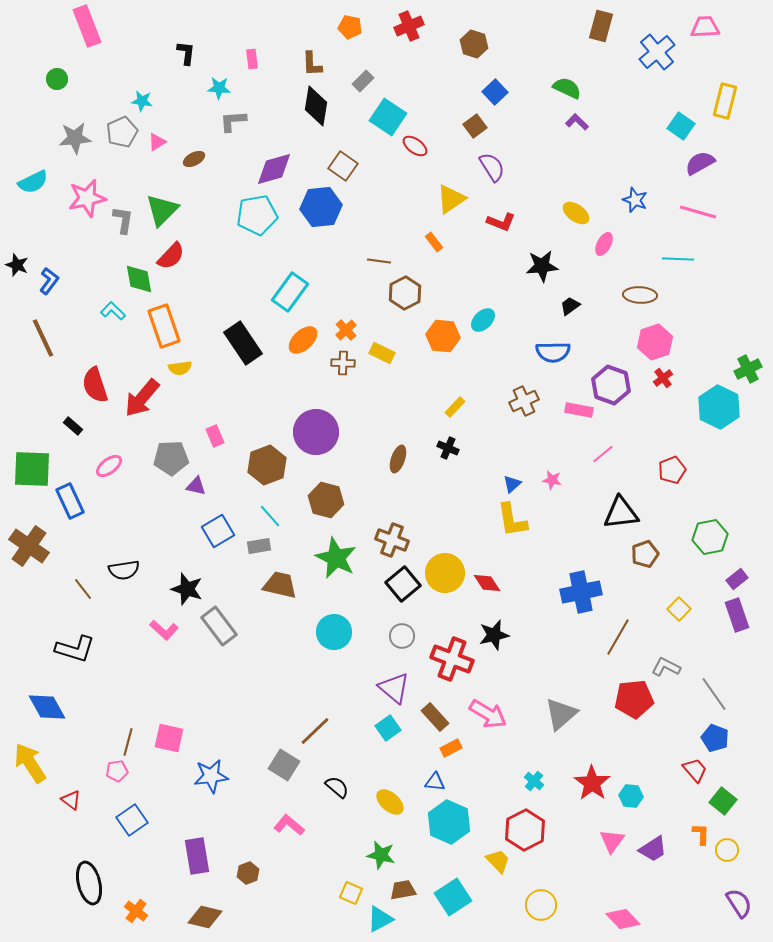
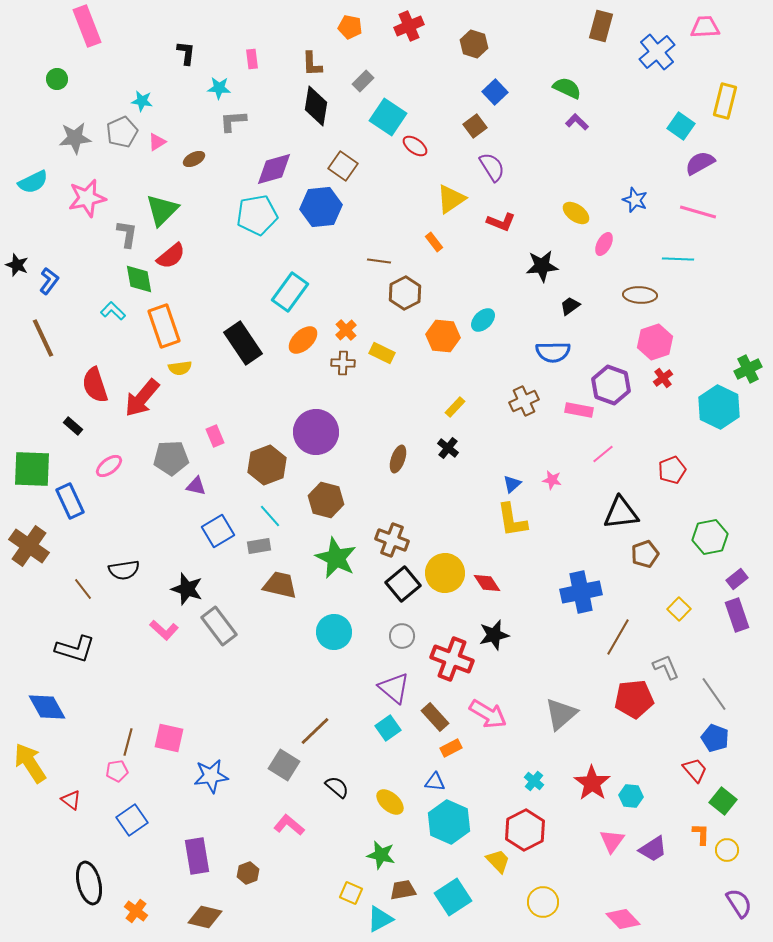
gray L-shape at (123, 220): moved 4 px right, 14 px down
red semicircle at (171, 256): rotated 8 degrees clockwise
black cross at (448, 448): rotated 15 degrees clockwise
gray L-shape at (666, 667): rotated 40 degrees clockwise
yellow circle at (541, 905): moved 2 px right, 3 px up
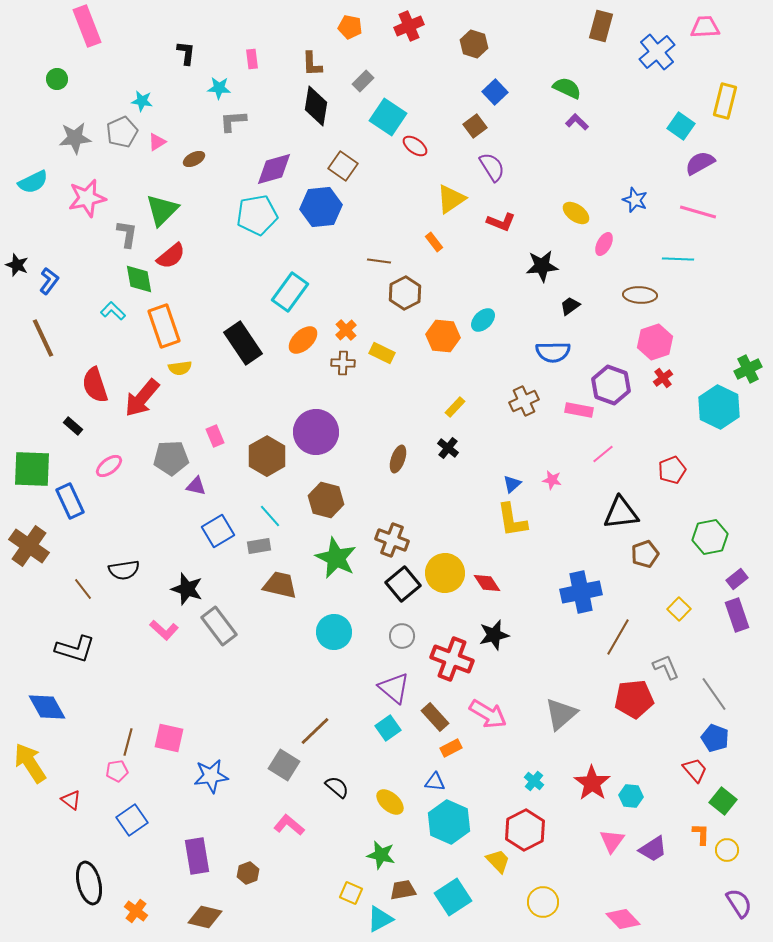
brown hexagon at (267, 465): moved 9 px up; rotated 9 degrees counterclockwise
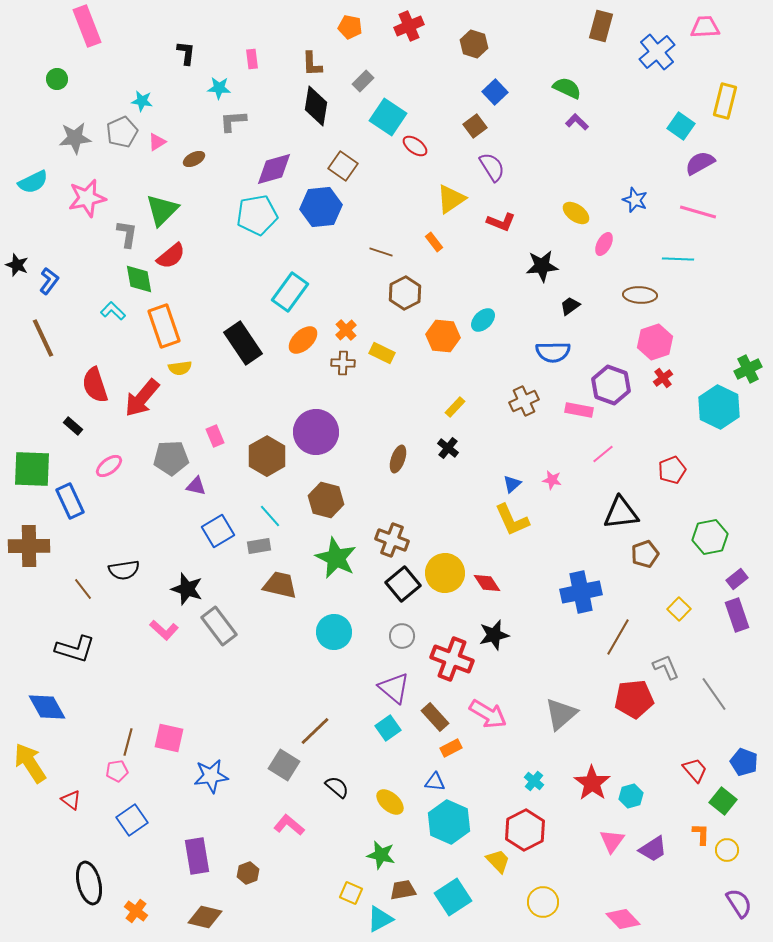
brown line at (379, 261): moved 2 px right, 9 px up; rotated 10 degrees clockwise
yellow L-shape at (512, 520): rotated 15 degrees counterclockwise
brown cross at (29, 546): rotated 36 degrees counterclockwise
blue pentagon at (715, 738): moved 29 px right, 24 px down
cyan hexagon at (631, 796): rotated 20 degrees counterclockwise
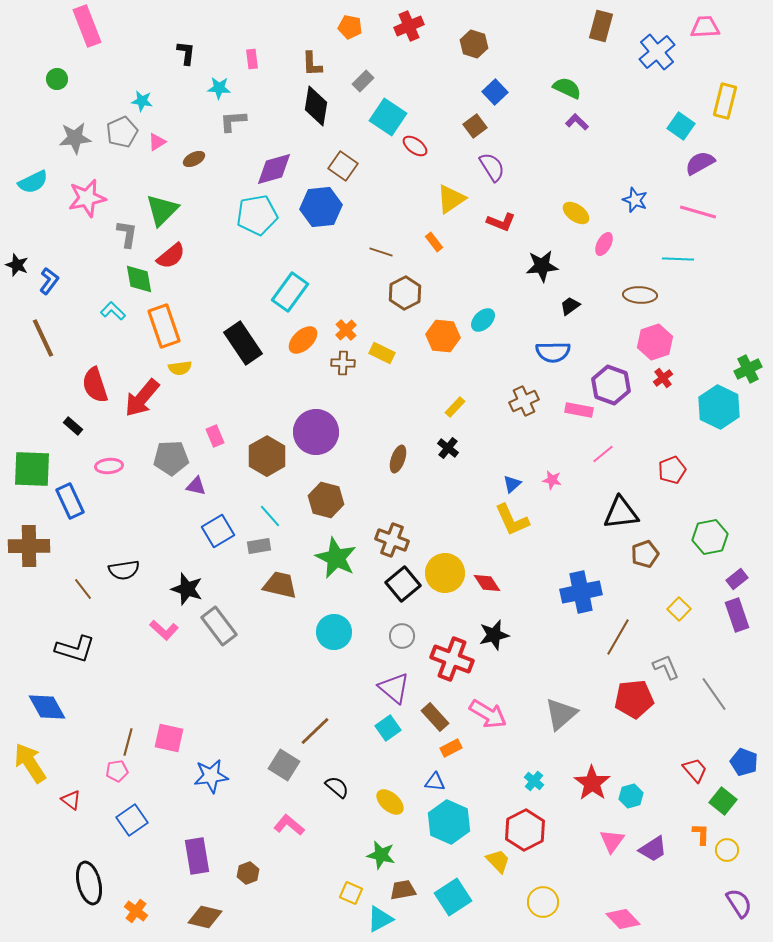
pink ellipse at (109, 466): rotated 32 degrees clockwise
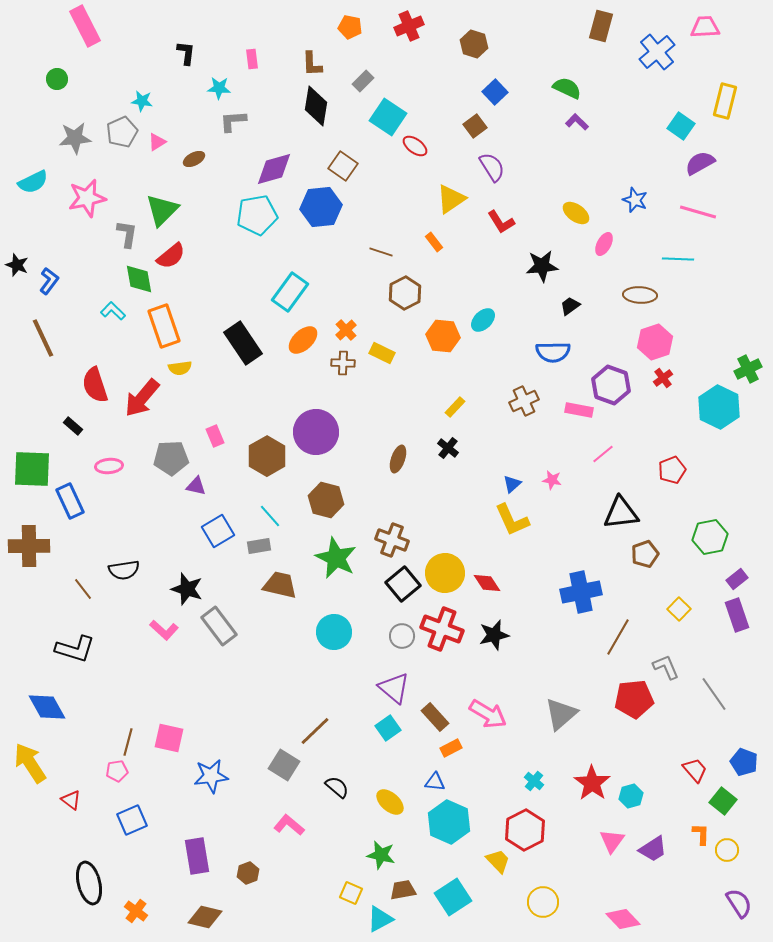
pink rectangle at (87, 26): moved 2 px left; rotated 6 degrees counterclockwise
red L-shape at (501, 222): rotated 36 degrees clockwise
red cross at (452, 659): moved 10 px left, 30 px up
blue square at (132, 820): rotated 12 degrees clockwise
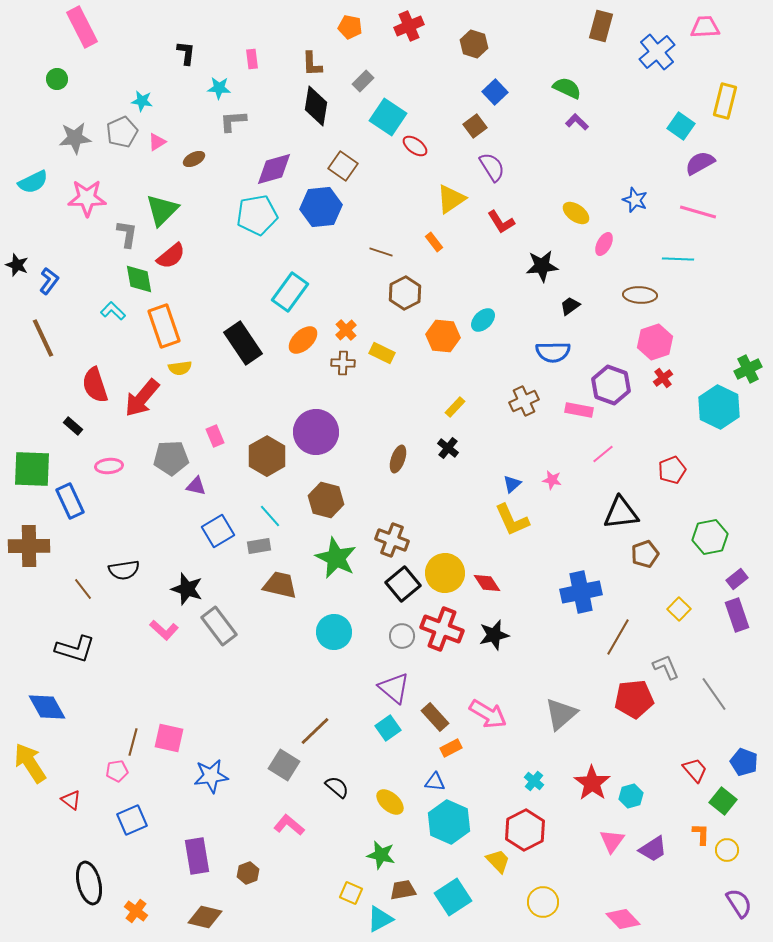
pink rectangle at (85, 26): moved 3 px left, 1 px down
pink star at (87, 198): rotated 12 degrees clockwise
brown line at (128, 742): moved 5 px right
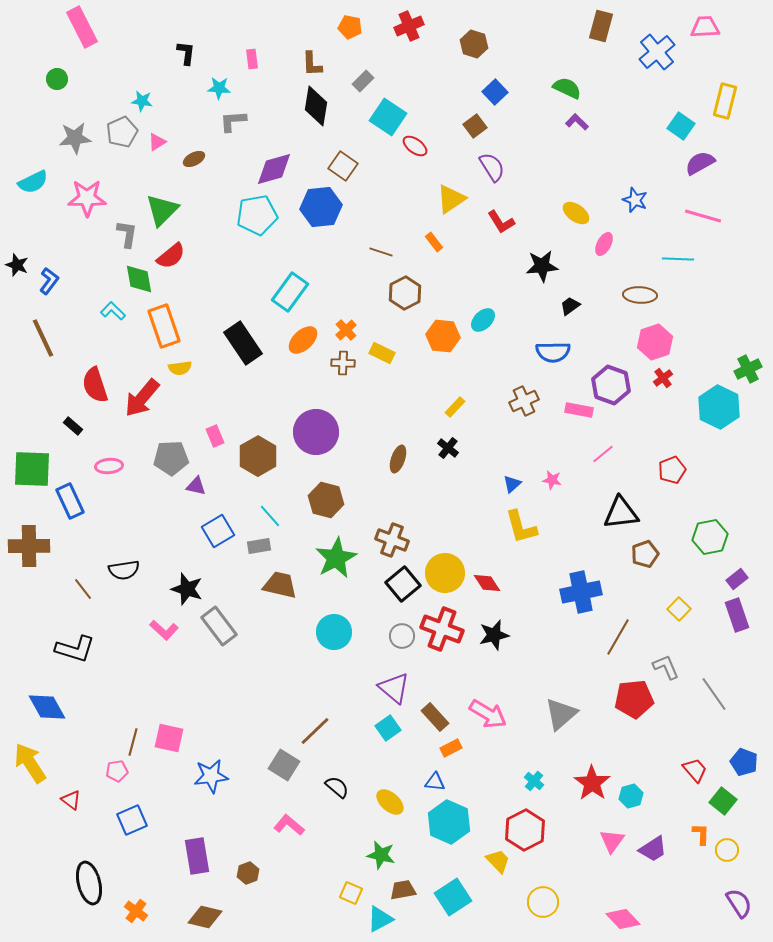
pink line at (698, 212): moved 5 px right, 4 px down
brown hexagon at (267, 456): moved 9 px left
yellow L-shape at (512, 520): moved 9 px right, 7 px down; rotated 9 degrees clockwise
green star at (336, 558): rotated 18 degrees clockwise
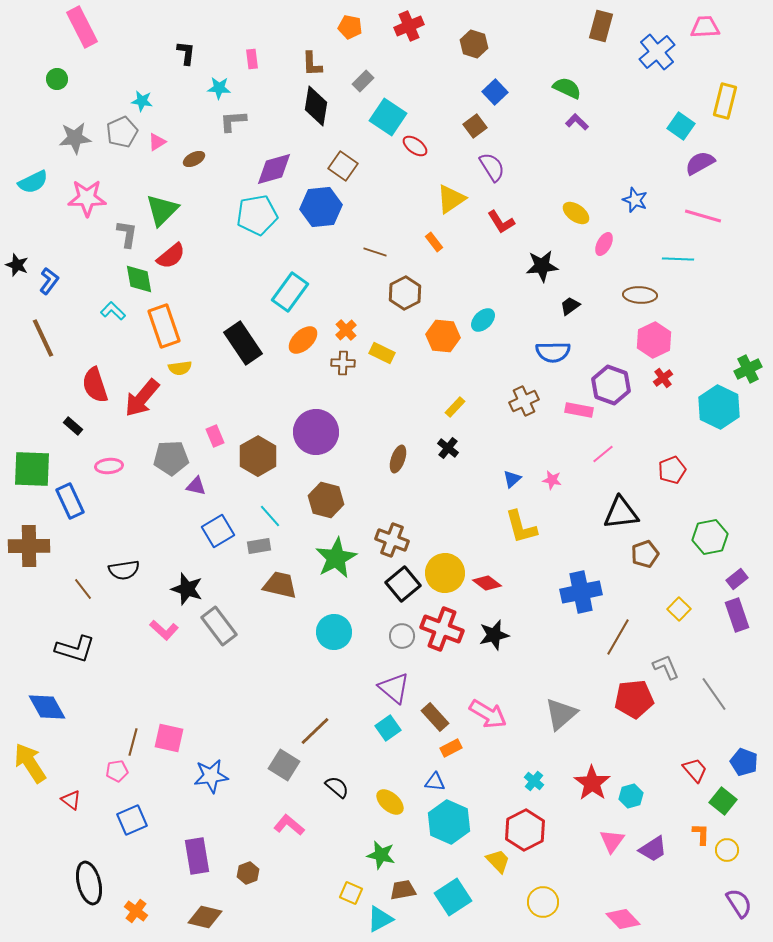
brown line at (381, 252): moved 6 px left
pink hexagon at (655, 342): moved 1 px left, 2 px up; rotated 8 degrees counterclockwise
blue triangle at (512, 484): moved 5 px up
red diamond at (487, 583): rotated 20 degrees counterclockwise
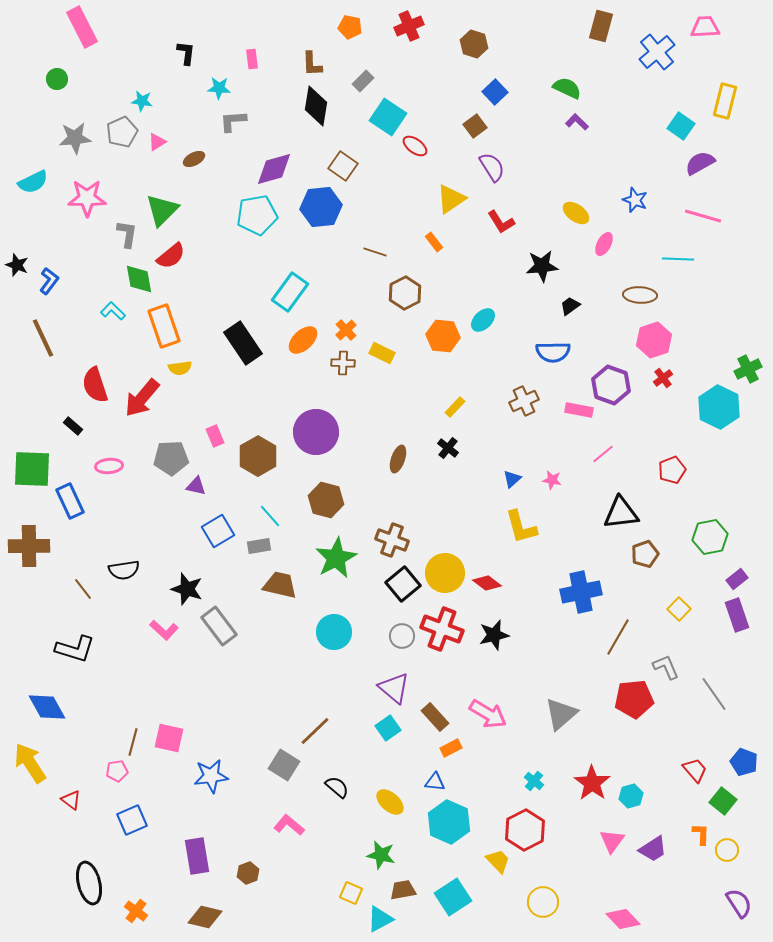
pink hexagon at (654, 340): rotated 8 degrees clockwise
